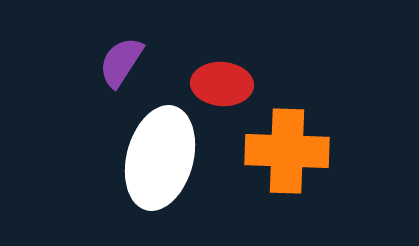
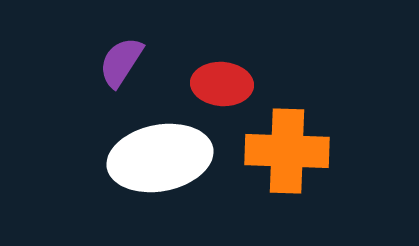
white ellipse: rotated 64 degrees clockwise
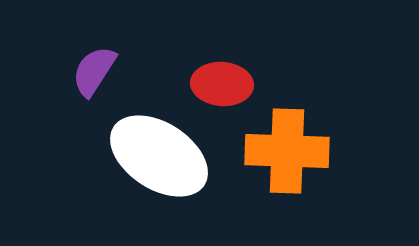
purple semicircle: moved 27 px left, 9 px down
white ellipse: moved 1 px left, 2 px up; rotated 44 degrees clockwise
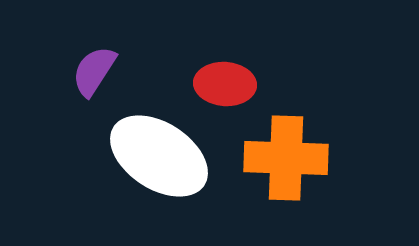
red ellipse: moved 3 px right
orange cross: moved 1 px left, 7 px down
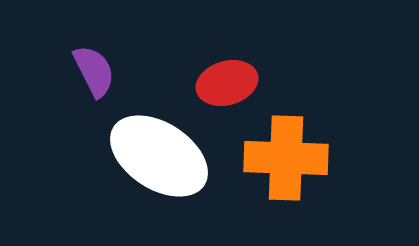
purple semicircle: rotated 120 degrees clockwise
red ellipse: moved 2 px right, 1 px up; rotated 20 degrees counterclockwise
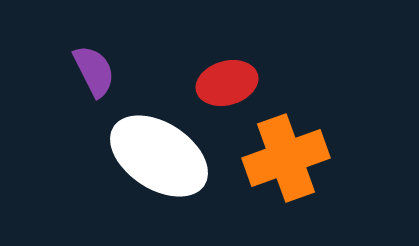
orange cross: rotated 22 degrees counterclockwise
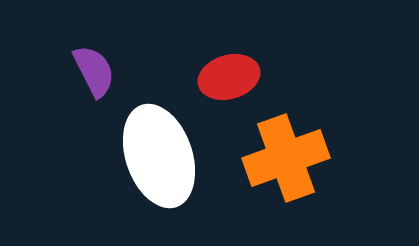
red ellipse: moved 2 px right, 6 px up
white ellipse: rotated 38 degrees clockwise
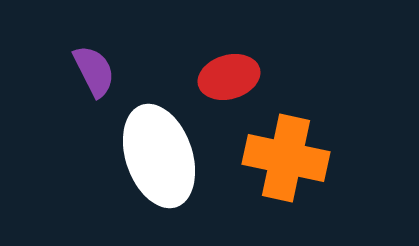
orange cross: rotated 32 degrees clockwise
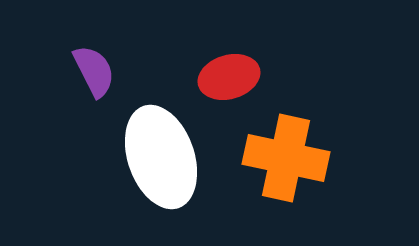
white ellipse: moved 2 px right, 1 px down
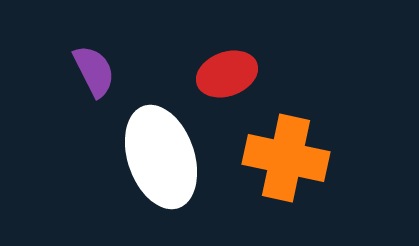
red ellipse: moved 2 px left, 3 px up; rotated 4 degrees counterclockwise
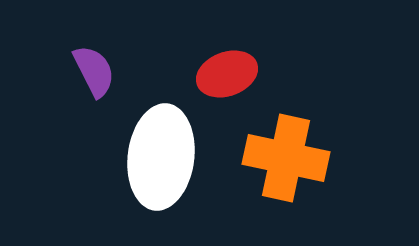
white ellipse: rotated 26 degrees clockwise
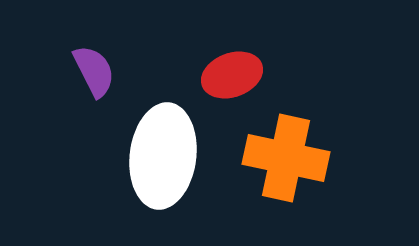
red ellipse: moved 5 px right, 1 px down
white ellipse: moved 2 px right, 1 px up
